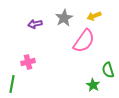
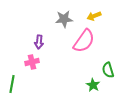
gray star: moved 1 px down; rotated 24 degrees clockwise
purple arrow: moved 4 px right, 18 px down; rotated 72 degrees counterclockwise
pink cross: moved 4 px right
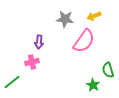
gray star: moved 1 px right; rotated 12 degrees clockwise
green line: moved 2 px up; rotated 42 degrees clockwise
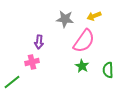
green semicircle: rotated 14 degrees clockwise
green star: moved 11 px left, 19 px up
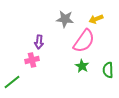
yellow arrow: moved 2 px right, 3 px down
pink cross: moved 2 px up
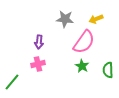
pink semicircle: moved 1 px down
pink cross: moved 6 px right, 4 px down
green line: rotated 12 degrees counterclockwise
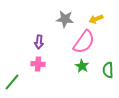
pink cross: rotated 16 degrees clockwise
